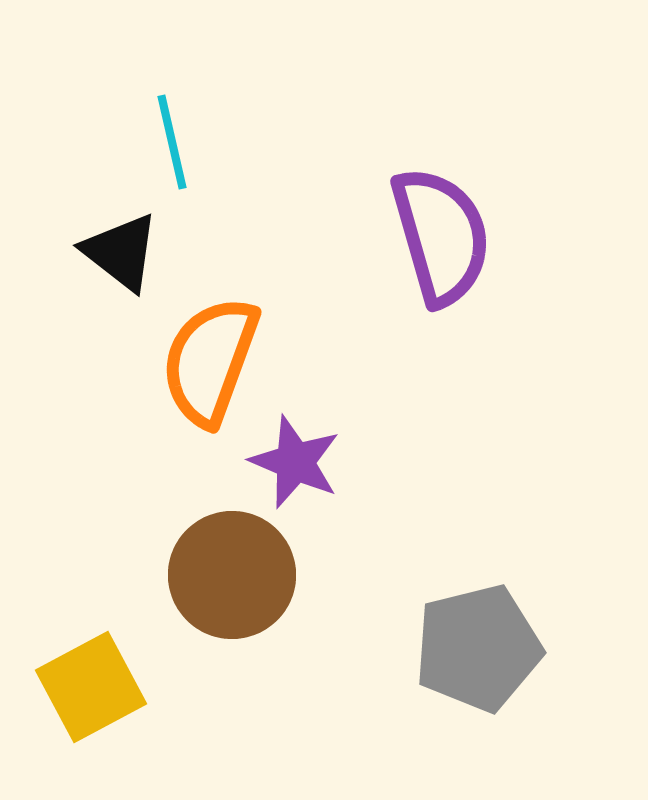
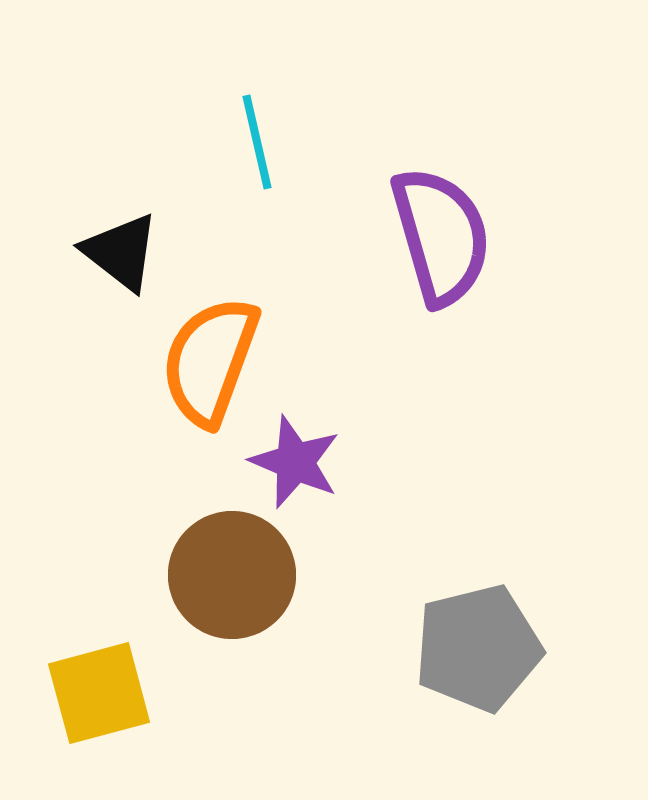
cyan line: moved 85 px right
yellow square: moved 8 px right, 6 px down; rotated 13 degrees clockwise
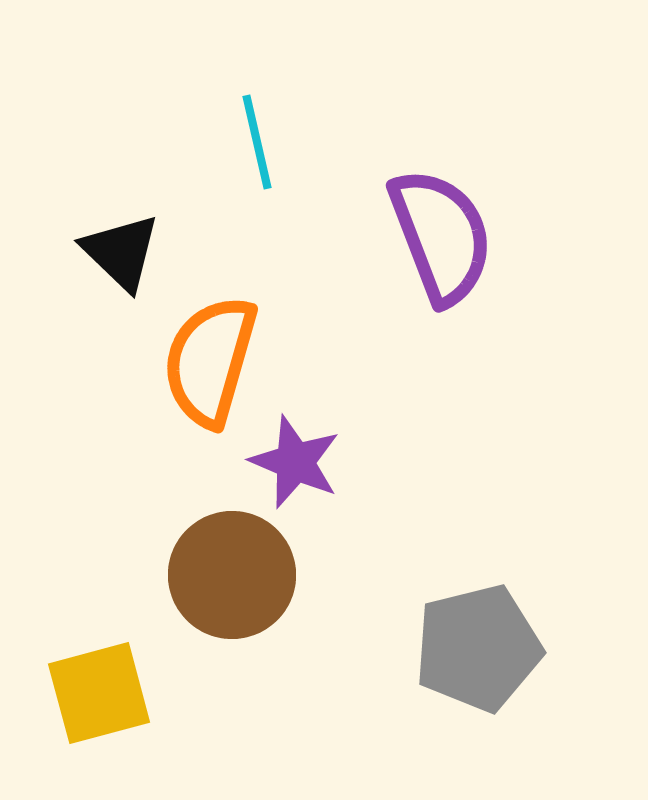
purple semicircle: rotated 5 degrees counterclockwise
black triangle: rotated 6 degrees clockwise
orange semicircle: rotated 4 degrees counterclockwise
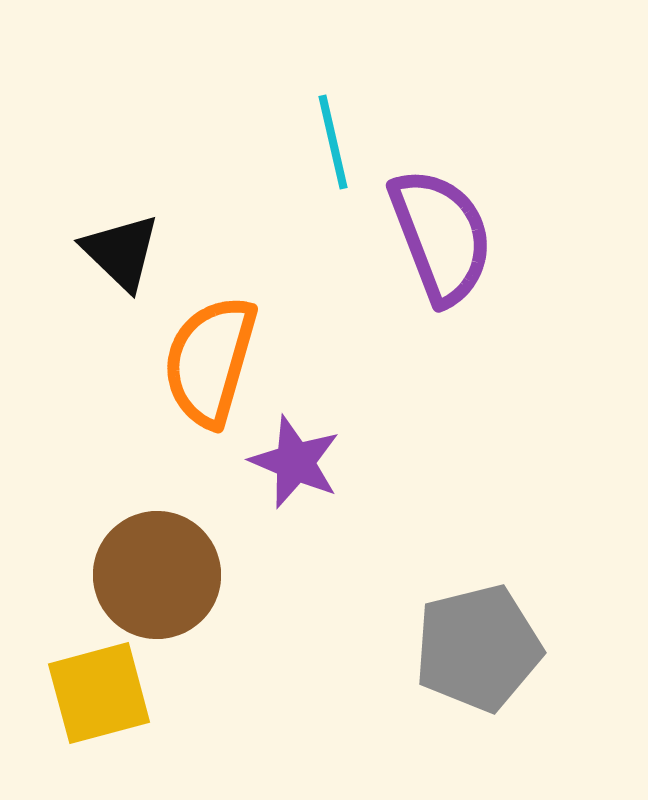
cyan line: moved 76 px right
brown circle: moved 75 px left
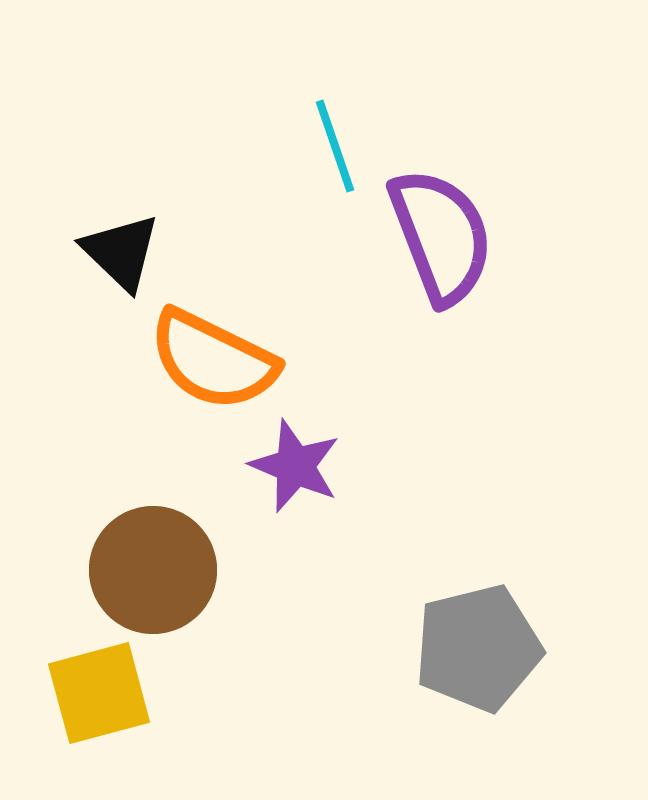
cyan line: moved 2 px right, 4 px down; rotated 6 degrees counterclockwise
orange semicircle: moved 3 px right, 1 px up; rotated 80 degrees counterclockwise
purple star: moved 4 px down
brown circle: moved 4 px left, 5 px up
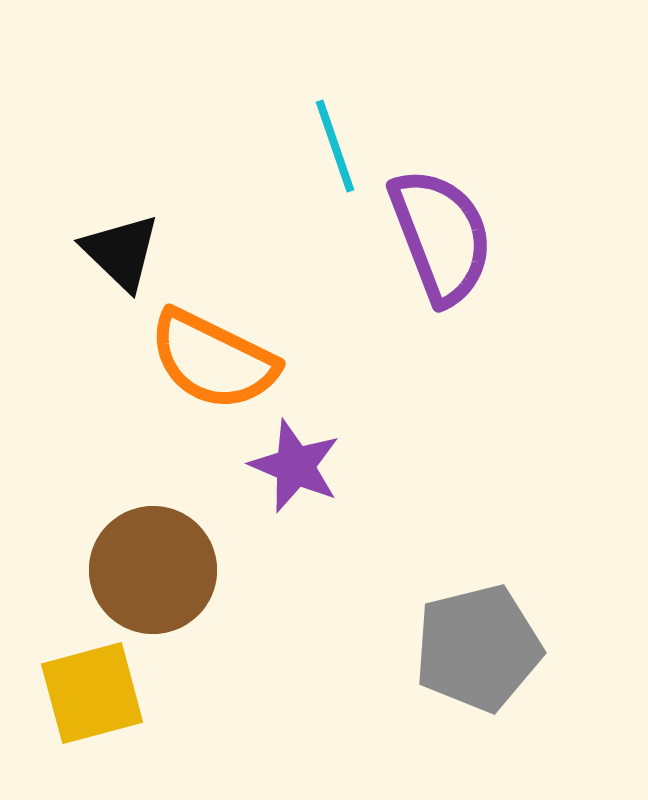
yellow square: moved 7 px left
